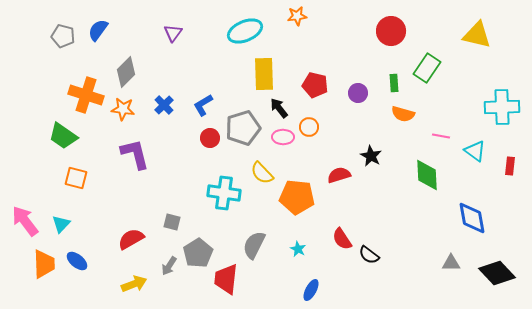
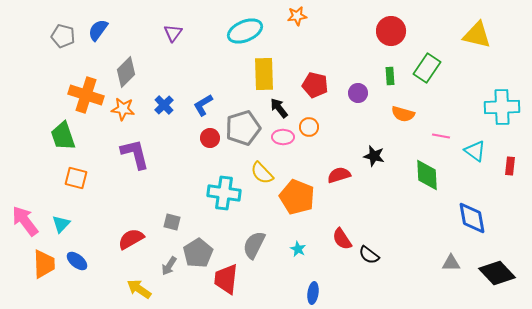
green rectangle at (394, 83): moved 4 px left, 7 px up
green trapezoid at (63, 136): rotated 36 degrees clockwise
black star at (371, 156): moved 3 px right; rotated 15 degrees counterclockwise
orange pentagon at (297, 197): rotated 16 degrees clockwise
yellow arrow at (134, 284): moved 5 px right, 5 px down; rotated 125 degrees counterclockwise
blue ellipse at (311, 290): moved 2 px right, 3 px down; rotated 20 degrees counterclockwise
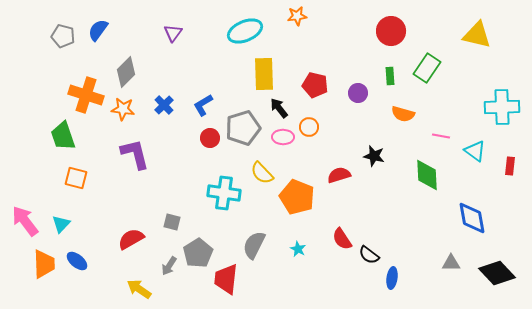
blue ellipse at (313, 293): moved 79 px right, 15 px up
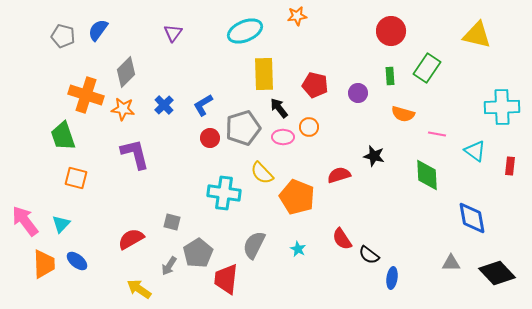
pink line at (441, 136): moved 4 px left, 2 px up
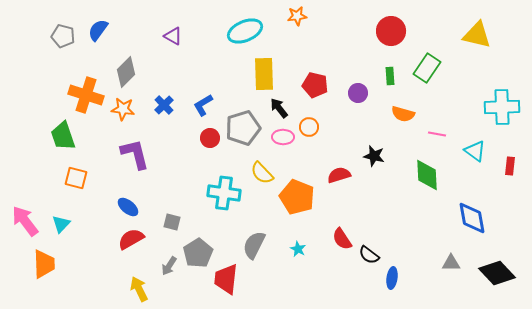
purple triangle at (173, 33): moved 3 px down; rotated 36 degrees counterclockwise
blue ellipse at (77, 261): moved 51 px right, 54 px up
yellow arrow at (139, 289): rotated 30 degrees clockwise
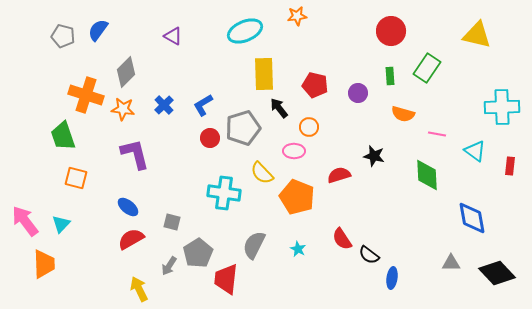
pink ellipse at (283, 137): moved 11 px right, 14 px down
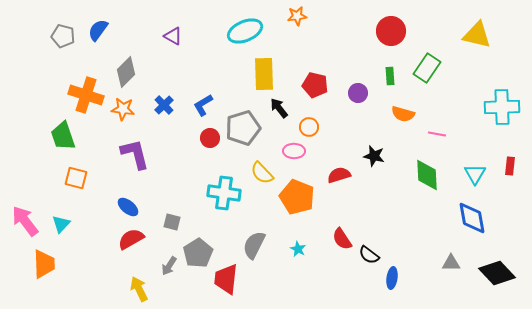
cyan triangle at (475, 151): moved 23 px down; rotated 25 degrees clockwise
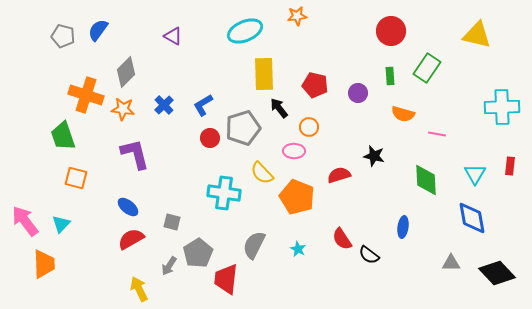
green diamond at (427, 175): moved 1 px left, 5 px down
blue ellipse at (392, 278): moved 11 px right, 51 px up
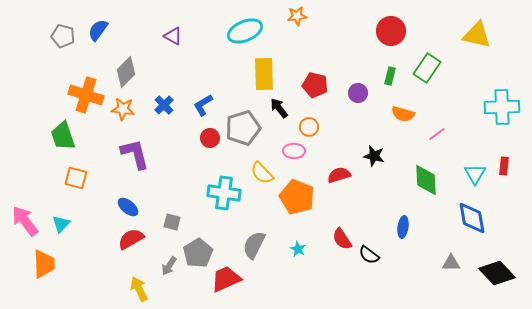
green rectangle at (390, 76): rotated 18 degrees clockwise
pink line at (437, 134): rotated 48 degrees counterclockwise
red rectangle at (510, 166): moved 6 px left
red trapezoid at (226, 279): rotated 60 degrees clockwise
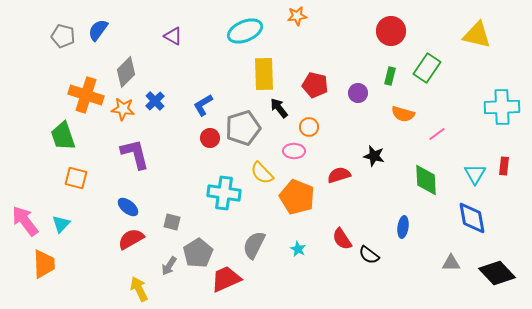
blue cross at (164, 105): moved 9 px left, 4 px up
